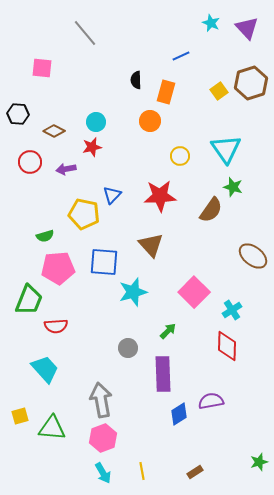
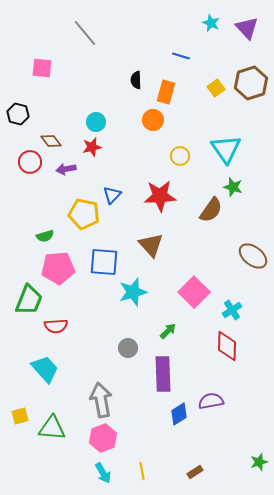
blue line at (181, 56): rotated 42 degrees clockwise
yellow square at (219, 91): moved 3 px left, 3 px up
black hexagon at (18, 114): rotated 10 degrees clockwise
orange circle at (150, 121): moved 3 px right, 1 px up
brown diamond at (54, 131): moved 3 px left, 10 px down; rotated 25 degrees clockwise
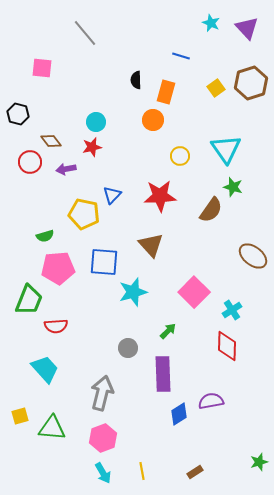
gray arrow at (101, 400): moved 1 px right, 7 px up; rotated 24 degrees clockwise
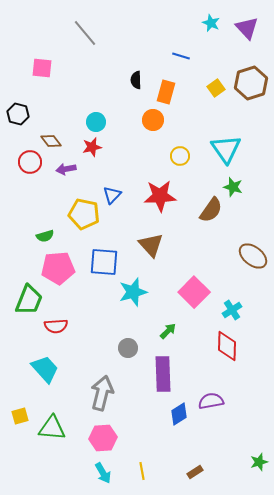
pink hexagon at (103, 438): rotated 16 degrees clockwise
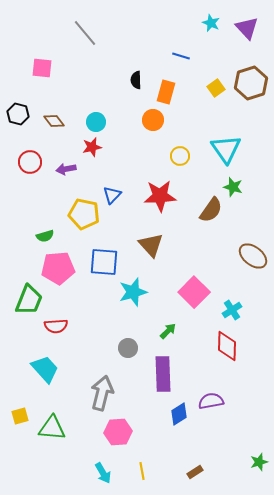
brown diamond at (51, 141): moved 3 px right, 20 px up
pink hexagon at (103, 438): moved 15 px right, 6 px up
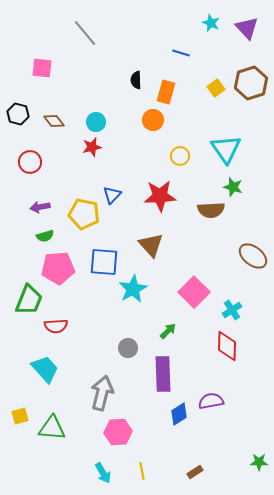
blue line at (181, 56): moved 3 px up
purple arrow at (66, 169): moved 26 px left, 38 px down
brown semicircle at (211, 210): rotated 52 degrees clockwise
cyan star at (133, 292): moved 3 px up; rotated 12 degrees counterclockwise
green star at (259, 462): rotated 18 degrees clockwise
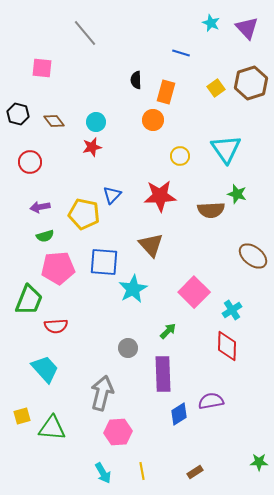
green star at (233, 187): moved 4 px right, 7 px down
yellow square at (20, 416): moved 2 px right
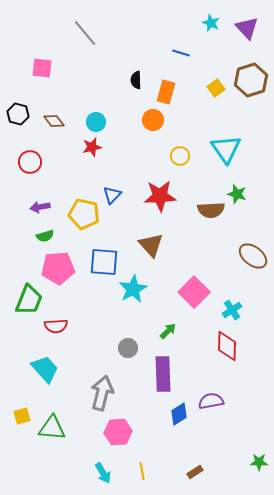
brown hexagon at (251, 83): moved 3 px up
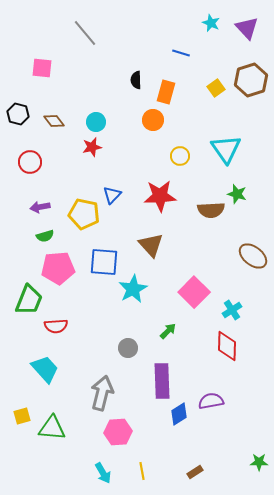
purple rectangle at (163, 374): moved 1 px left, 7 px down
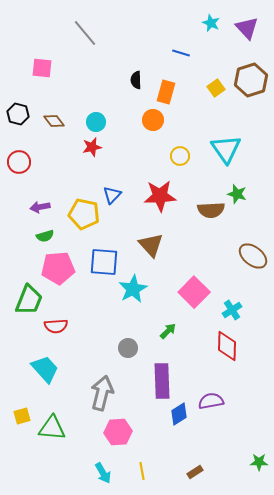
red circle at (30, 162): moved 11 px left
